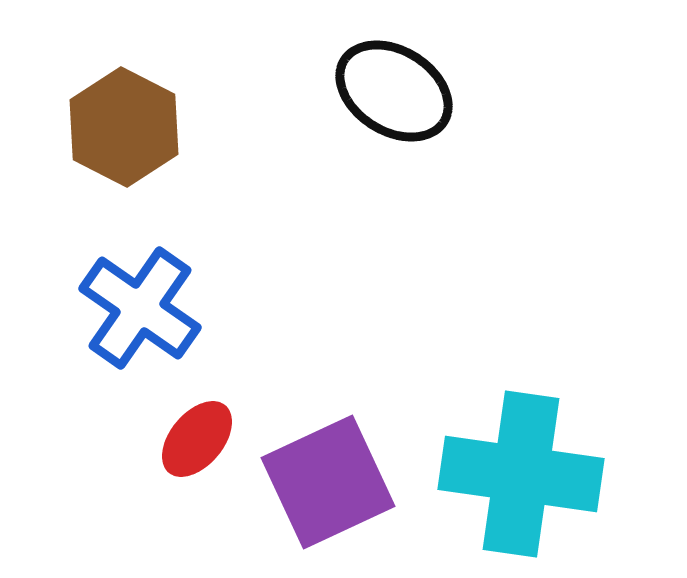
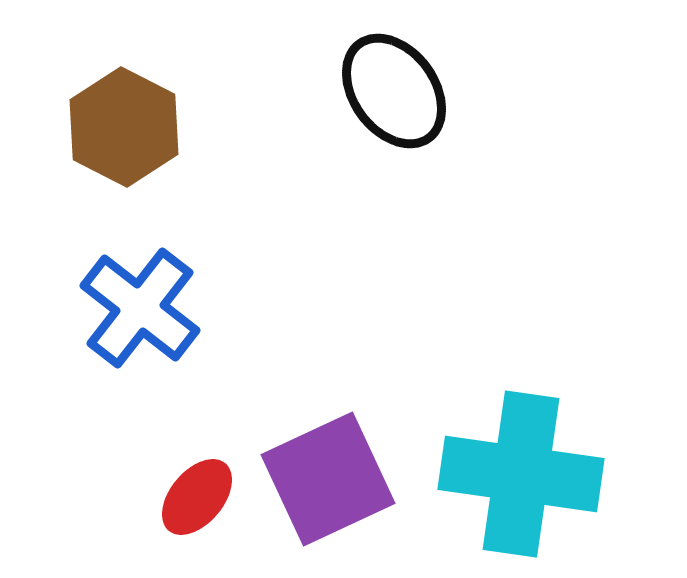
black ellipse: rotated 22 degrees clockwise
blue cross: rotated 3 degrees clockwise
red ellipse: moved 58 px down
purple square: moved 3 px up
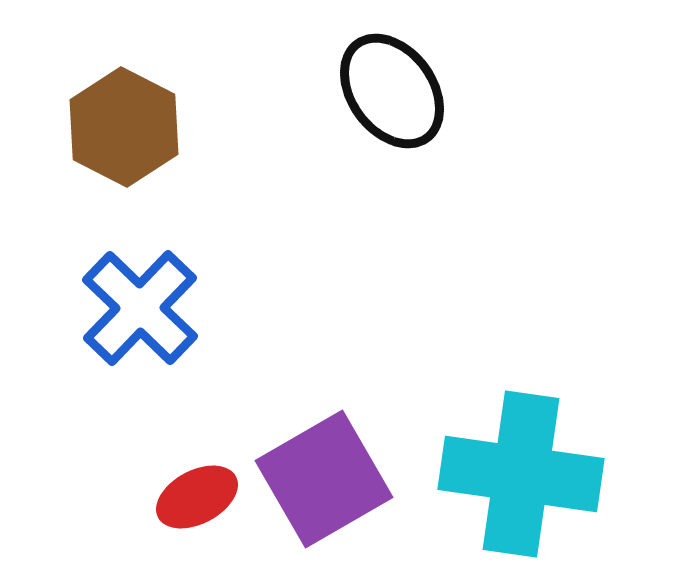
black ellipse: moved 2 px left
blue cross: rotated 6 degrees clockwise
purple square: moved 4 px left; rotated 5 degrees counterclockwise
red ellipse: rotated 22 degrees clockwise
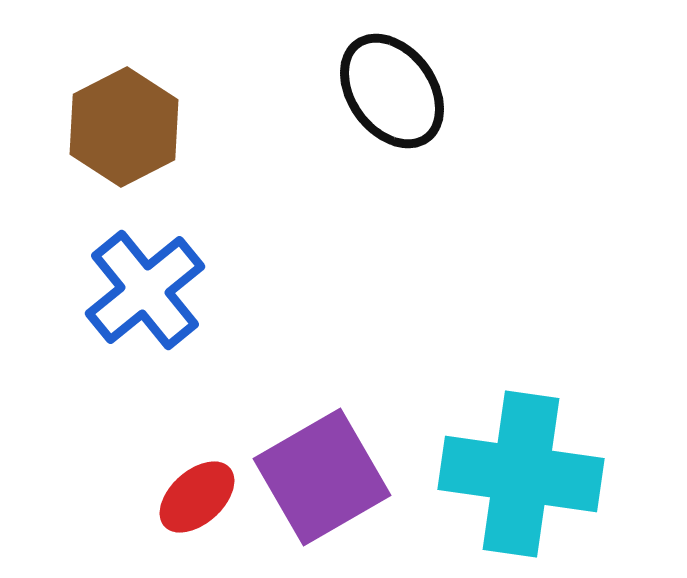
brown hexagon: rotated 6 degrees clockwise
blue cross: moved 5 px right, 18 px up; rotated 7 degrees clockwise
purple square: moved 2 px left, 2 px up
red ellipse: rotated 14 degrees counterclockwise
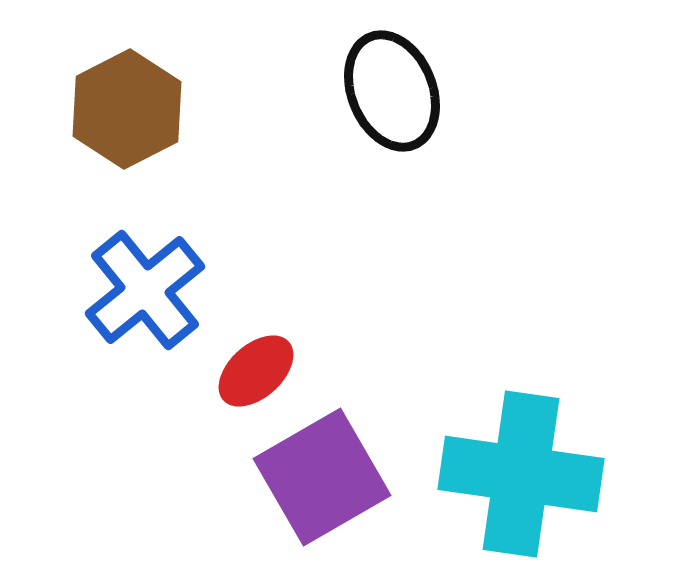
black ellipse: rotated 14 degrees clockwise
brown hexagon: moved 3 px right, 18 px up
red ellipse: moved 59 px right, 126 px up
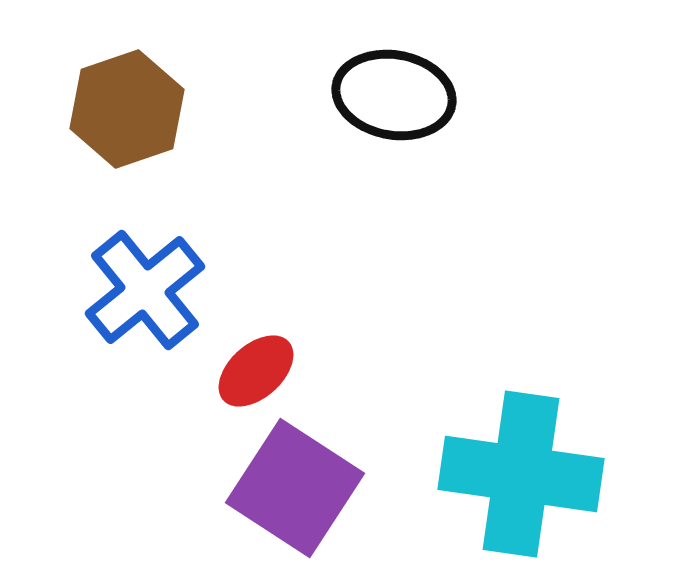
black ellipse: moved 2 px right, 4 px down; rotated 58 degrees counterclockwise
brown hexagon: rotated 8 degrees clockwise
purple square: moved 27 px left, 11 px down; rotated 27 degrees counterclockwise
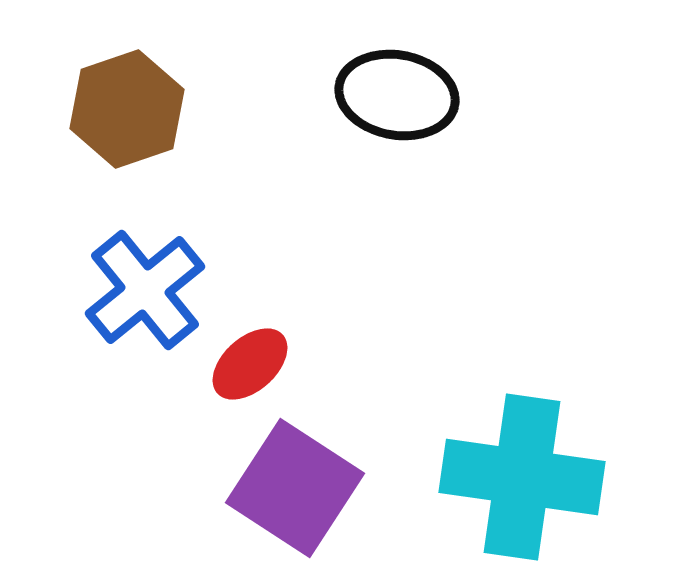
black ellipse: moved 3 px right
red ellipse: moved 6 px left, 7 px up
cyan cross: moved 1 px right, 3 px down
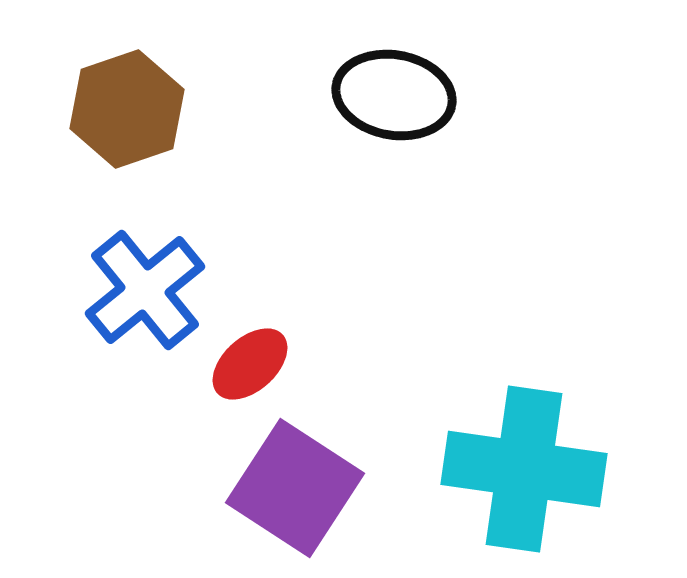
black ellipse: moved 3 px left
cyan cross: moved 2 px right, 8 px up
